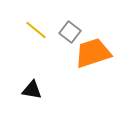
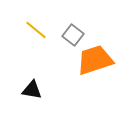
gray square: moved 3 px right, 3 px down
orange trapezoid: moved 2 px right, 7 px down
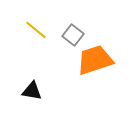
black triangle: moved 1 px down
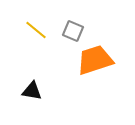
gray square: moved 4 px up; rotated 15 degrees counterclockwise
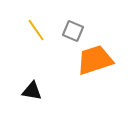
yellow line: rotated 15 degrees clockwise
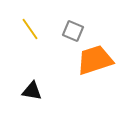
yellow line: moved 6 px left, 1 px up
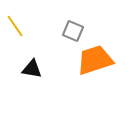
yellow line: moved 15 px left, 3 px up
black triangle: moved 22 px up
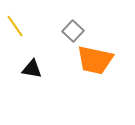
gray square: rotated 20 degrees clockwise
orange trapezoid: rotated 150 degrees counterclockwise
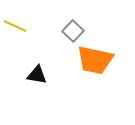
yellow line: rotated 30 degrees counterclockwise
black triangle: moved 5 px right, 6 px down
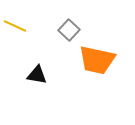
gray square: moved 4 px left, 1 px up
orange trapezoid: moved 2 px right
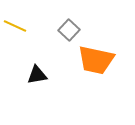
orange trapezoid: moved 1 px left
black triangle: rotated 20 degrees counterclockwise
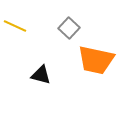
gray square: moved 2 px up
black triangle: moved 4 px right; rotated 25 degrees clockwise
